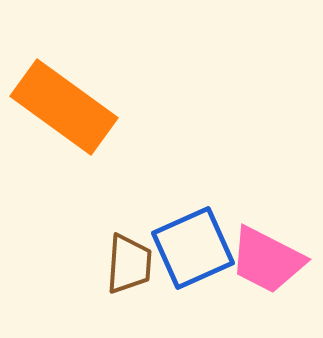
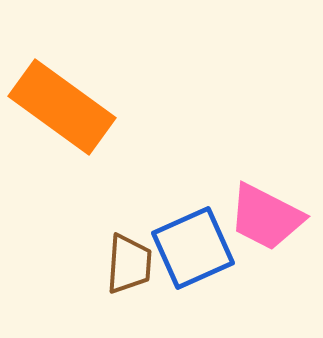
orange rectangle: moved 2 px left
pink trapezoid: moved 1 px left, 43 px up
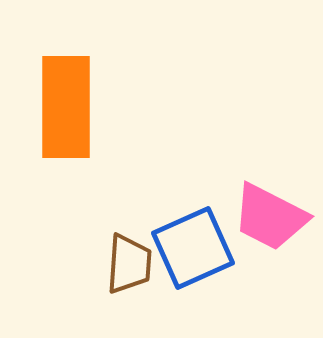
orange rectangle: moved 4 px right; rotated 54 degrees clockwise
pink trapezoid: moved 4 px right
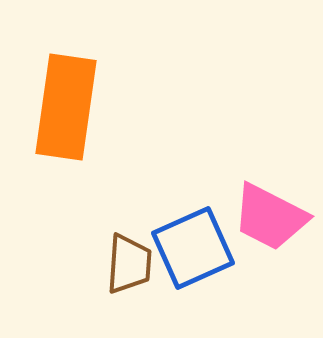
orange rectangle: rotated 8 degrees clockwise
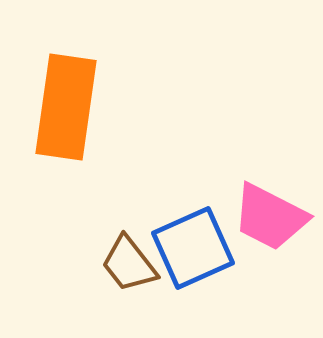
brown trapezoid: rotated 138 degrees clockwise
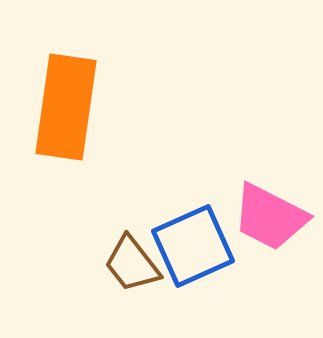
blue square: moved 2 px up
brown trapezoid: moved 3 px right
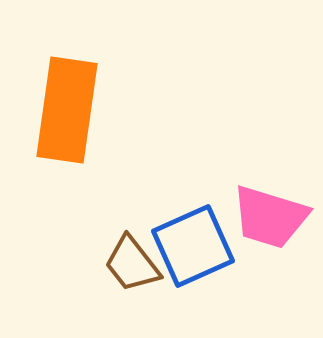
orange rectangle: moved 1 px right, 3 px down
pink trapezoid: rotated 10 degrees counterclockwise
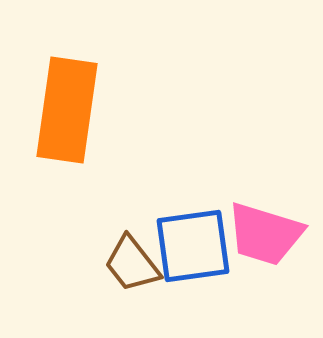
pink trapezoid: moved 5 px left, 17 px down
blue square: rotated 16 degrees clockwise
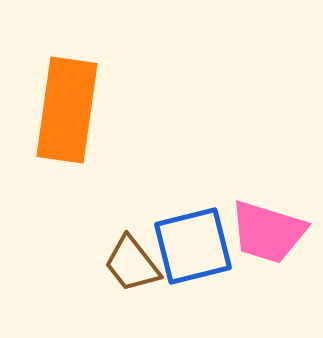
pink trapezoid: moved 3 px right, 2 px up
blue square: rotated 6 degrees counterclockwise
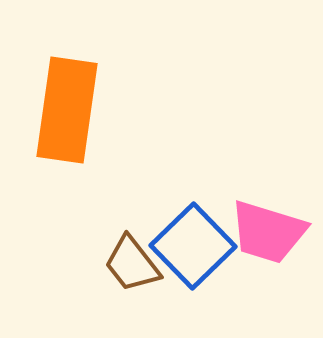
blue square: rotated 30 degrees counterclockwise
